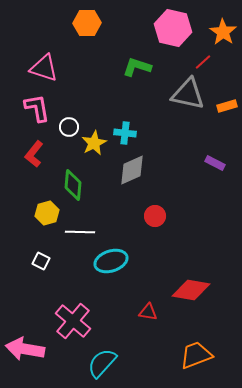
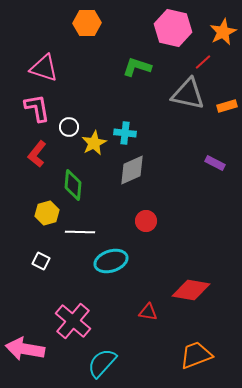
orange star: rotated 12 degrees clockwise
red L-shape: moved 3 px right
red circle: moved 9 px left, 5 px down
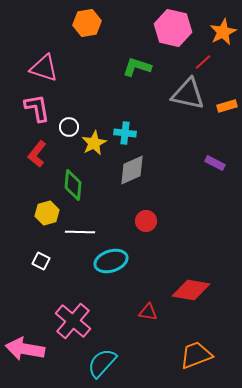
orange hexagon: rotated 8 degrees counterclockwise
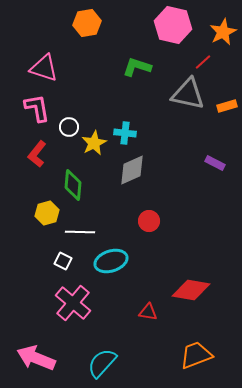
pink hexagon: moved 3 px up
red circle: moved 3 px right
white square: moved 22 px right
pink cross: moved 18 px up
pink arrow: moved 11 px right, 9 px down; rotated 12 degrees clockwise
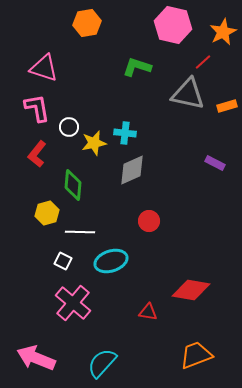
yellow star: rotated 15 degrees clockwise
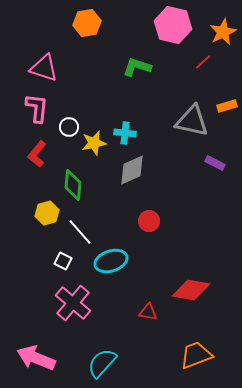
gray triangle: moved 4 px right, 27 px down
pink L-shape: rotated 16 degrees clockwise
white line: rotated 48 degrees clockwise
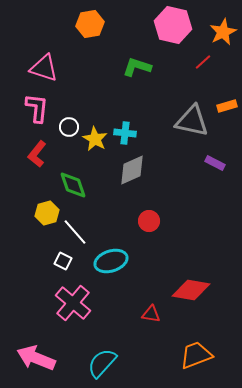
orange hexagon: moved 3 px right, 1 px down
yellow star: moved 1 px right, 4 px up; rotated 30 degrees counterclockwise
green diamond: rotated 24 degrees counterclockwise
white line: moved 5 px left
red triangle: moved 3 px right, 2 px down
